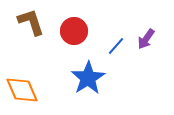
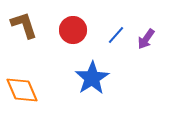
brown L-shape: moved 7 px left, 3 px down
red circle: moved 1 px left, 1 px up
blue line: moved 11 px up
blue star: moved 4 px right
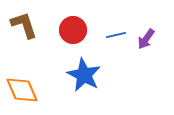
blue line: rotated 36 degrees clockwise
blue star: moved 8 px left, 3 px up; rotated 12 degrees counterclockwise
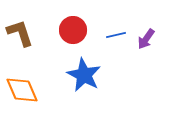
brown L-shape: moved 4 px left, 8 px down
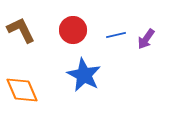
brown L-shape: moved 1 px right, 3 px up; rotated 8 degrees counterclockwise
